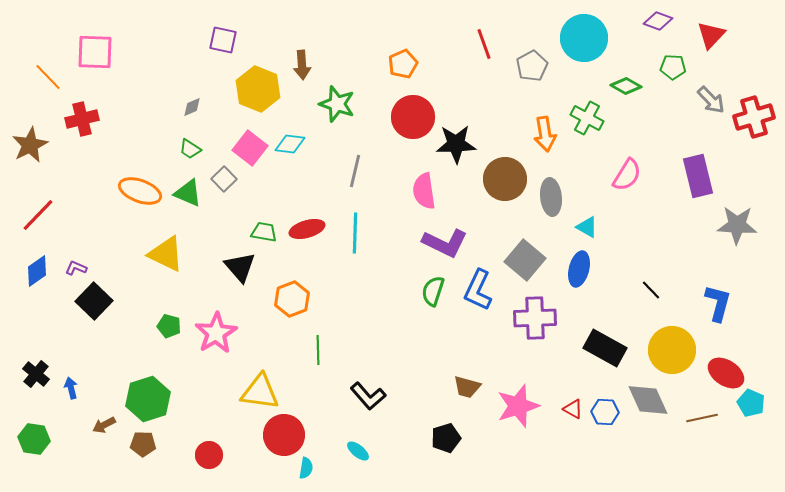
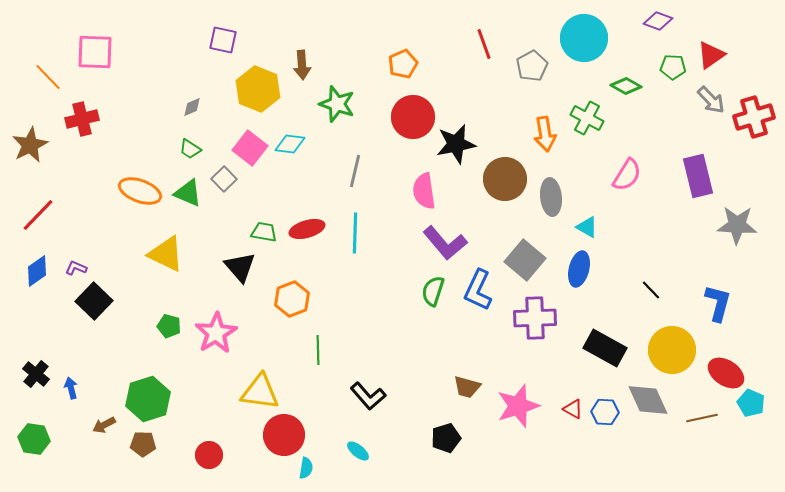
red triangle at (711, 35): moved 20 px down; rotated 12 degrees clockwise
black star at (456, 144): rotated 9 degrees counterclockwise
purple L-shape at (445, 243): rotated 24 degrees clockwise
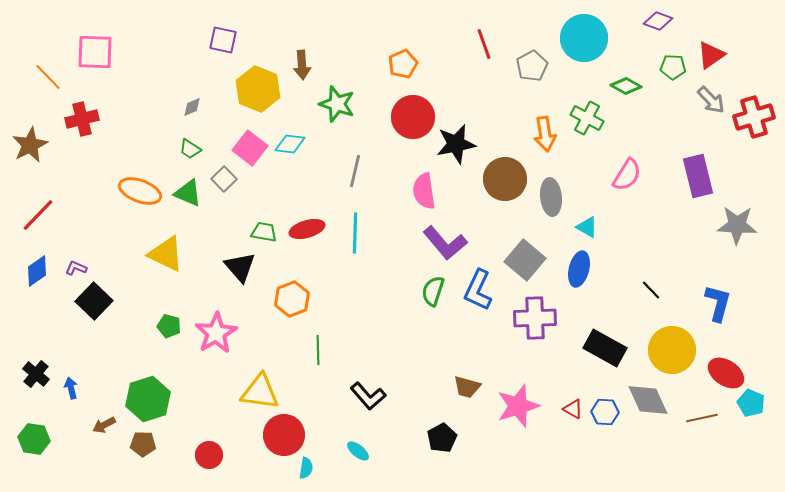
black pentagon at (446, 438): moved 4 px left; rotated 12 degrees counterclockwise
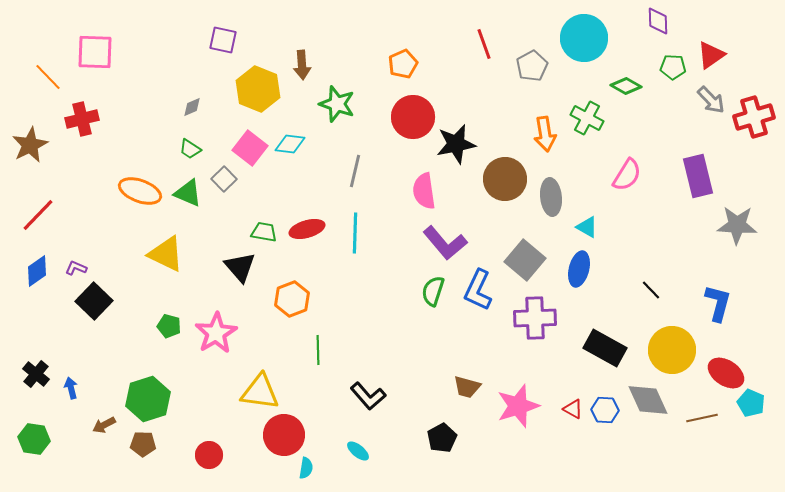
purple diamond at (658, 21): rotated 68 degrees clockwise
blue hexagon at (605, 412): moved 2 px up
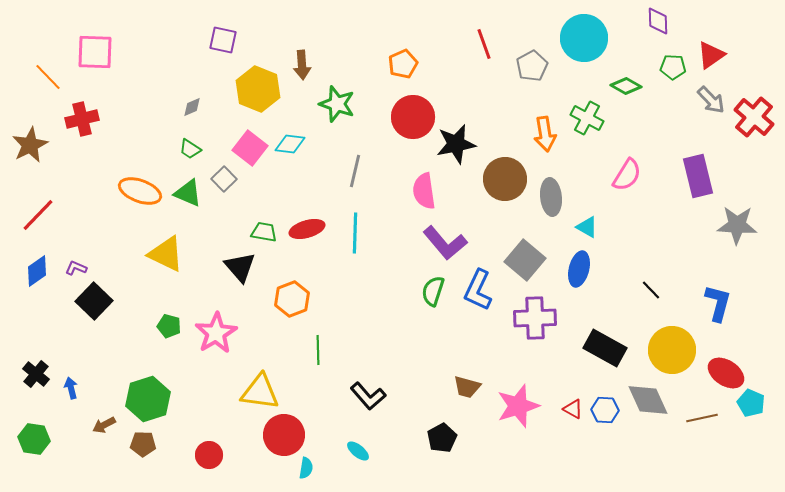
red cross at (754, 117): rotated 33 degrees counterclockwise
